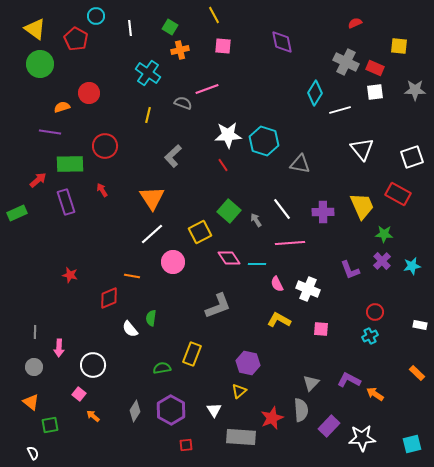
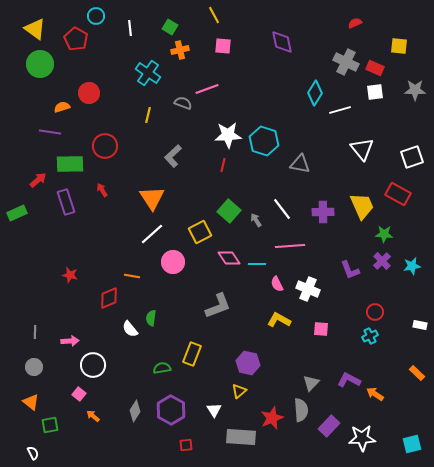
red line at (223, 165): rotated 48 degrees clockwise
pink line at (290, 243): moved 3 px down
pink arrow at (59, 348): moved 11 px right, 7 px up; rotated 96 degrees counterclockwise
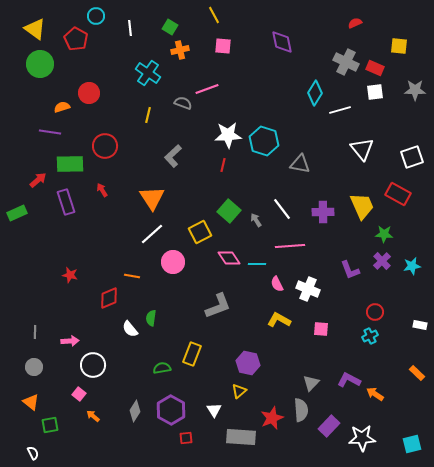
red square at (186, 445): moved 7 px up
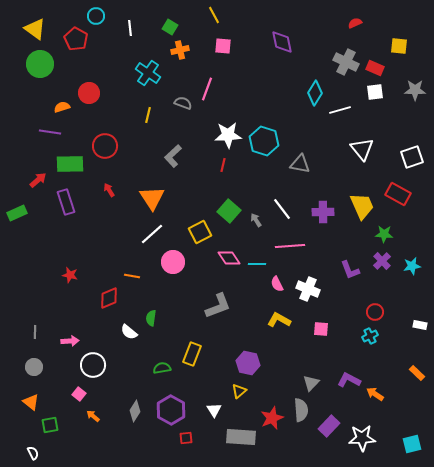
pink line at (207, 89): rotated 50 degrees counterclockwise
red arrow at (102, 190): moved 7 px right
white semicircle at (130, 329): moved 1 px left, 3 px down; rotated 12 degrees counterclockwise
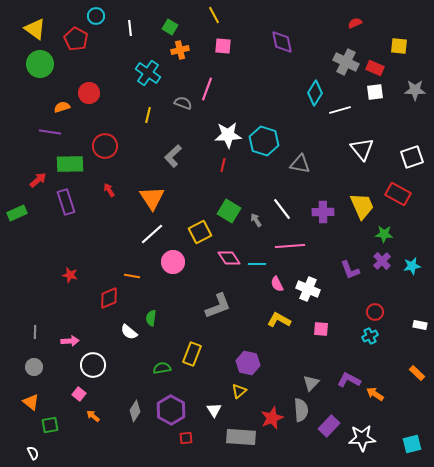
green square at (229, 211): rotated 10 degrees counterclockwise
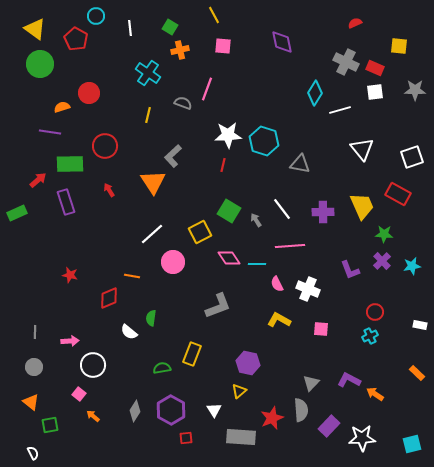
orange triangle at (152, 198): moved 1 px right, 16 px up
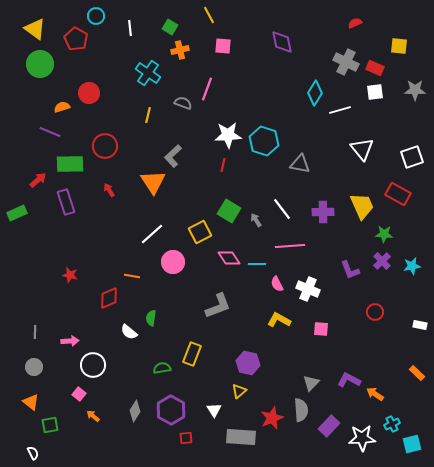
yellow line at (214, 15): moved 5 px left
purple line at (50, 132): rotated 15 degrees clockwise
cyan cross at (370, 336): moved 22 px right, 88 px down
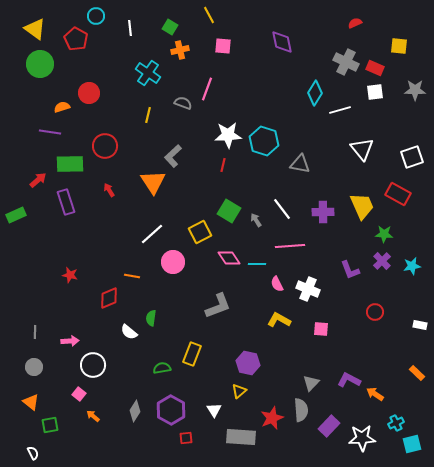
purple line at (50, 132): rotated 15 degrees counterclockwise
green rectangle at (17, 213): moved 1 px left, 2 px down
cyan cross at (392, 424): moved 4 px right, 1 px up
